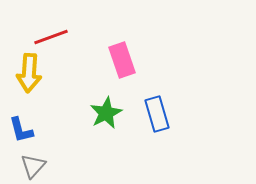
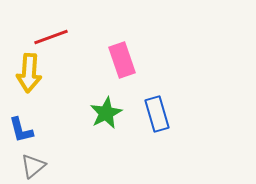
gray triangle: rotated 8 degrees clockwise
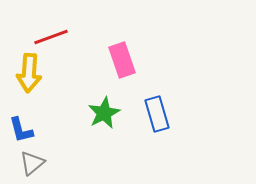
green star: moved 2 px left
gray triangle: moved 1 px left, 3 px up
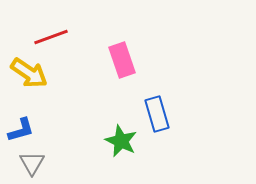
yellow arrow: rotated 60 degrees counterclockwise
green star: moved 17 px right, 28 px down; rotated 20 degrees counterclockwise
blue L-shape: rotated 92 degrees counterclockwise
gray triangle: rotated 20 degrees counterclockwise
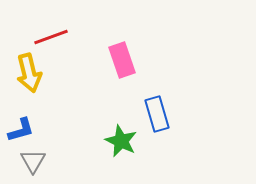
yellow arrow: rotated 42 degrees clockwise
gray triangle: moved 1 px right, 2 px up
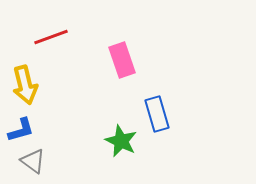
yellow arrow: moved 4 px left, 12 px down
gray triangle: rotated 24 degrees counterclockwise
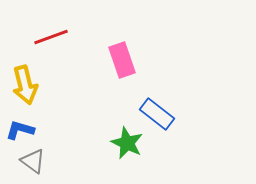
blue rectangle: rotated 36 degrees counterclockwise
blue L-shape: moved 1 px left; rotated 148 degrees counterclockwise
green star: moved 6 px right, 2 px down
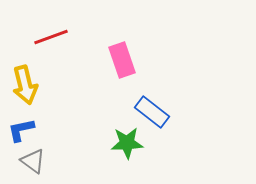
blue rectangle: moved 5 px left, 2 px up
blue L-shape: moved 1 px right; rotated 28 degrees counterclockwise
green star: rotated 28 degrees counterclockwise
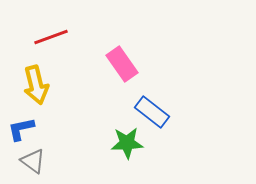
pink rectangle: moved 4 px down; rotated 16 degrees counterclockwise
yellow arrow: moved 11 px right
blue L-shape: moved 1 px up
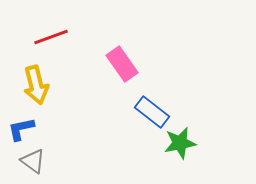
green star: moved 53 px right; rotated 8 degrees counterclockwise
